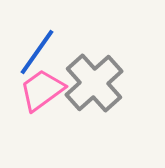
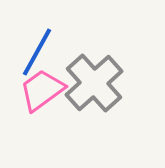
blue line: rotated 6 degrees counterclockwise
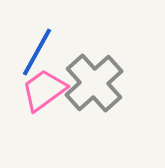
pink trapezoid: moved 2 px right
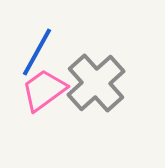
gray cross: moved 2 px right
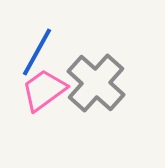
gray cross: rotated 6 degrees counterclockwise
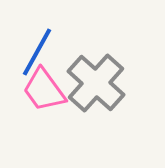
pink trapezoid: rotated 90 degrees counterclockwise
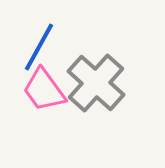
blue line: moved 2 px right, 5 px up
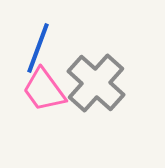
blue line: moved 1 px left, 1 px down; rotated 9 degrees counterclockwise
